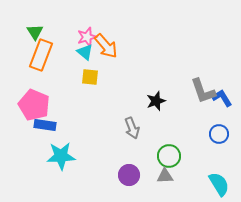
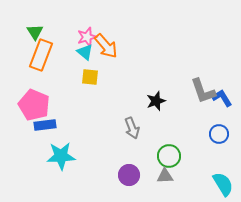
blue rectangle: rotated 15 degrees counterclockwise
cyan semicircle: moved 4 px right
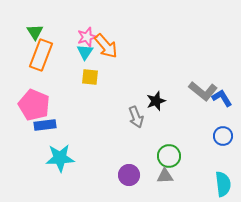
cyan triangle: rotated 24 degrees clockwise
gray L-shape: rotated 32 degrees counterclockwise
gray arrow: moved 4 px right, 11 px up
blue circle: moved 4 px right, 2 px down
cyan star: moved 1 px left, 2 px down
cyan semicircle: rotated 25 degrees clockwise
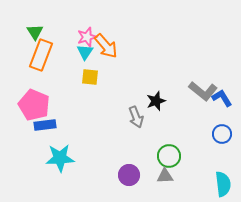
blue circle: moved 1 px left, 2 px up
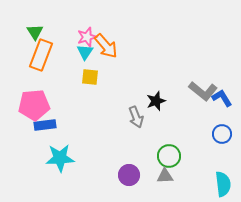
pink pentagon: rotated 28 degrees counterclockwise
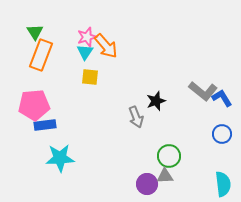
purple circle: moved 18 px right, 9 px down
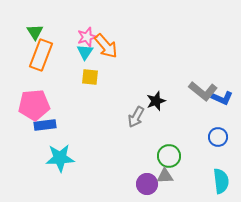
blue L-shape: rotated 145 degrees clockwise
gray arrow: rotated 50 degrees clockwise
blue circle: moved 4 px left, 3 px down
cyan semicircle: moved 2 px left, 3 px up
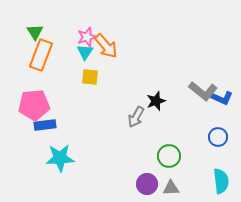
gray triangle: moved 6 px right, 12 px down
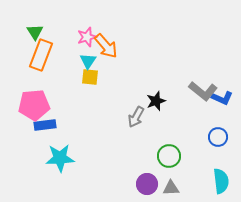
cyan triangle: moved 3 px right, 9 px down
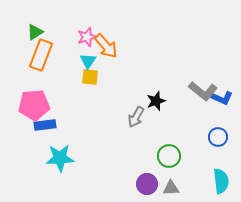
green triangle: rotated 30 degrees clockwise
